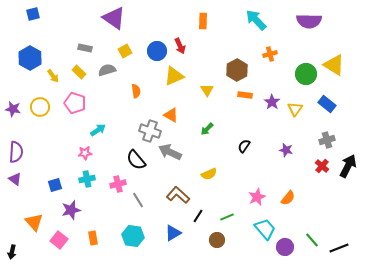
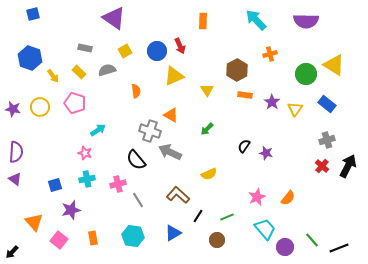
purple semicircle at (309, 21): moved 3 px left
blue hexagon at (30, 58): rotated 10 degrees counterclockwise
purple star at (286, 150): moved 20 px left, 3 px down
pink star at (85, 153): rotated 24 degrees clockwise
black arrow at (12, 252): rotated 32 degrees clockwise
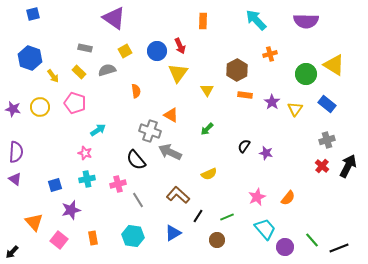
yellow triangle at (174, 76): moved 4 px right, 3 px up; rotated 30 degrees counterclockwise
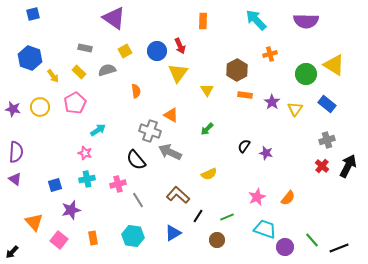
pink pentagon at (75, 103): rotated 25 degrees clockwise
cyan trapezoid at (265, 229): rotated 30 degrees counterclockwise
